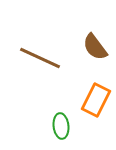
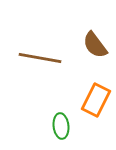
brown semicircle: moved 2 px up
brown line: rotated 15 degrees counterclockwise
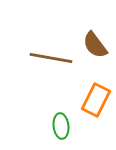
brown line: moved 11 px right
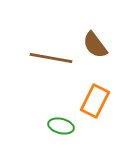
orange rectangle: moved 1 px left, 1 px down
green ellipse: rotated 70 degrees counterclockwise
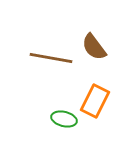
brown semicircle: moved 1 px left, 2 px down
green ellipse: moved 3 px right, 7 px up
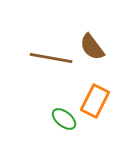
brown semicircle: moved 2 px left
green ellipse: rotated 25 degrees clockwise
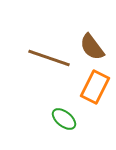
brown line: moved 2 px left; rotated 9 degrees clockwise
orange rectangle: moved 14 px up
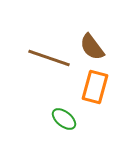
orange rectangle: rotated 12 degrees counterclockwise
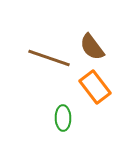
orange rectangle: rotated 52 degrees counterclockwise
green ellipse: moved 1 px left, 1 px up; rotated 50 degrees clockwise
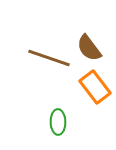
brown semicircle: moved 3 px left, 1 px down
green ellipse: moved 5 px left, 4 px down
